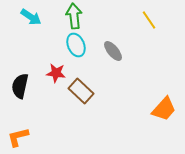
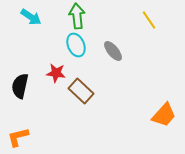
green arrow: moved 3 px right
orange trapezoid: moved 6 px down
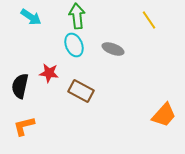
cyan ellipse: moved 2 px left
gray ellipse: moved 2 px up; rotated 30 degrees counterclockwise
red star: moved 7 px left
brown rectangle: rotated 15 degrees counterclockwise
orange L-shape: moved 6 px right, 11 px up
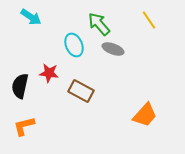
green arrow: moved 22 px right, 8 px down; rotated 35 degrees counterclockwise
orange trapezoid: moved 19 px left
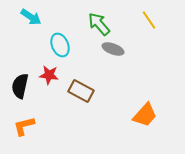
cyan ellipse: moved 14 px left
red star: moved 2 px down
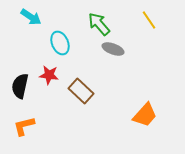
cyan ellipse: moved 2 px up
brown rectangle: rotated 15 degrees clockwise
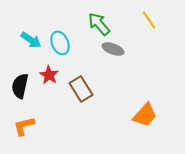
cyan arrow: moved 23 px down
red star: rotated 24 degrees clockwise
brown rectangle: moved 2 px up; rotated 15 degrees clockwise
